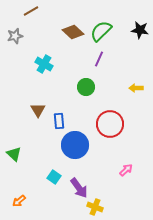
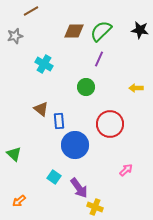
brown diamond: moved 1 px right, 1 px up; rotated 45 degrees counterclockwise
brown triangle: moved 3 px right, 1 px up; rotated 21 degrees counterclockwise
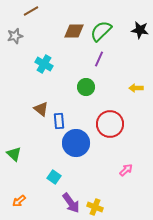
blue circle: moved 1 px right, 2 px up
purple arrow: moved 8 px left, 15 px down
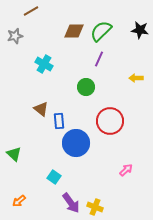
yellow arrow: moved 10 px up
red circle: moved 3 px up
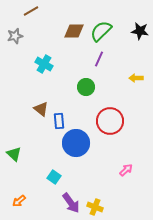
black star: moved 1 px down
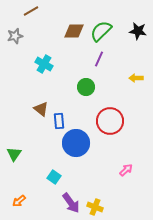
black star: moved 2 px left
green triangle: rotated 21 degrees clockwise
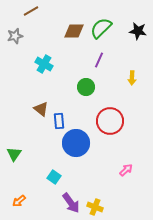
green semicircle: moved 3 px up
purple line: moved 1 px down
yellow arrow: moved 4 px left; rotated 88 degrees counterclockwise
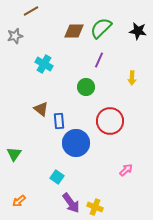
cyan square: moved 3 px right
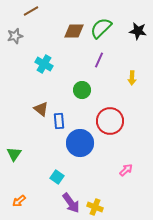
green circle: moved 4 px left, 3 px down
blue circle: moved 4 px right
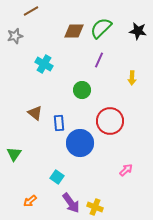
brown triangle: moved 6 px left, 4 px down
blue rectangle: moved 2 px down
orange arrow: moved 11 px right
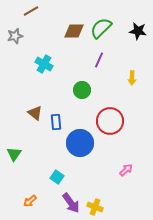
blue rectangle: moved 3 px left, 1 px up
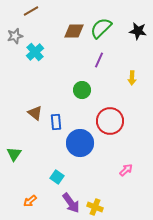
cyan cross: moved 9 px left, 12 px up; rotated 18 degrees clockwise
